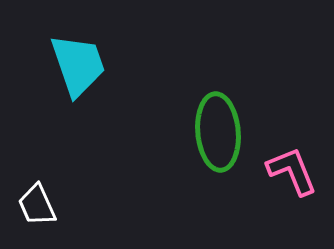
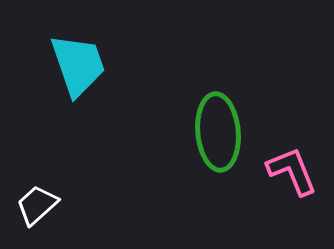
white trapezoid: rotated 72 degrees clockwise
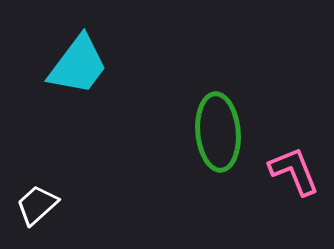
cyan trapezoid: rotated 56 degrees clockwise
pink L-shape: moved 2 px right
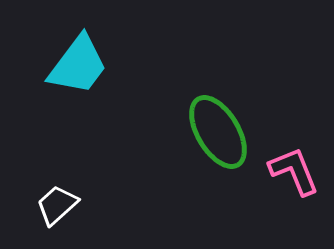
green ellipse: rotated 26 degrees counterclockwise
white trapezoid: moved 20 px right
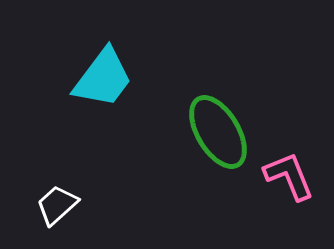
cyan trapezoid: moved 25 px right, 13 px down
pink L-shape: moved 5 px left, 5 px down
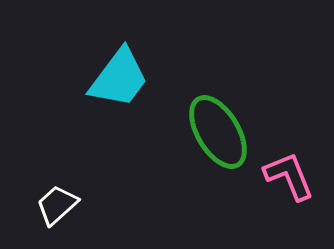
cyan trapezoid: moved 16 px right
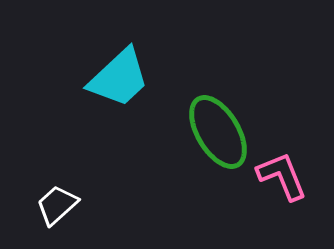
cyan trapezoid: rotated 10 degrees clockwise
pink L-shape: moved 7 px left
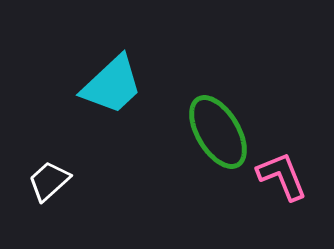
cyan trapezoid: moved 7 px left, 7 px down
white trapezoid: moved 8 px left, 24 px up
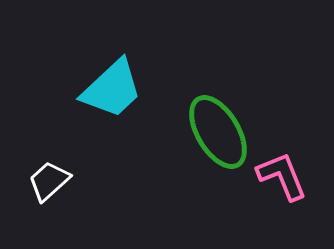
cyan trapezoid: moved 4 px down
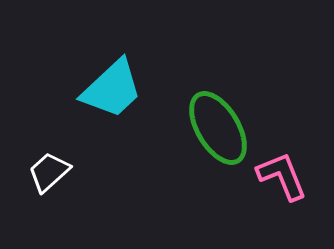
green ellipse: moved 4 px up
white trapezoid: moved 9 px up
